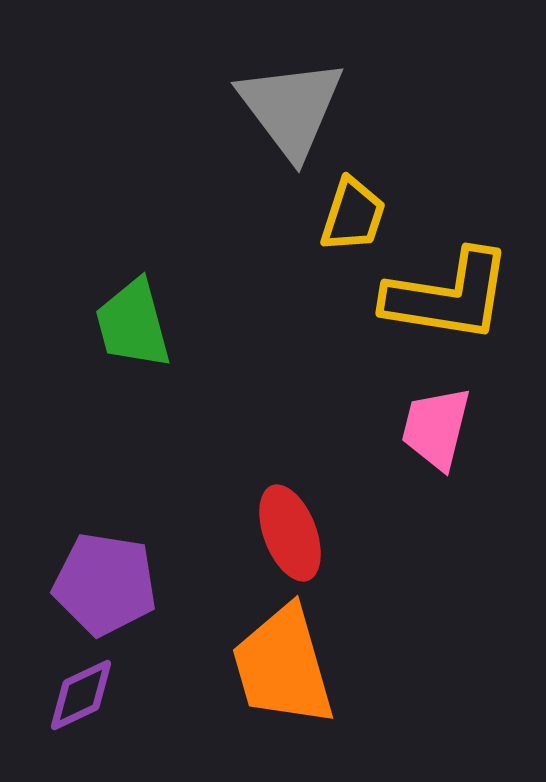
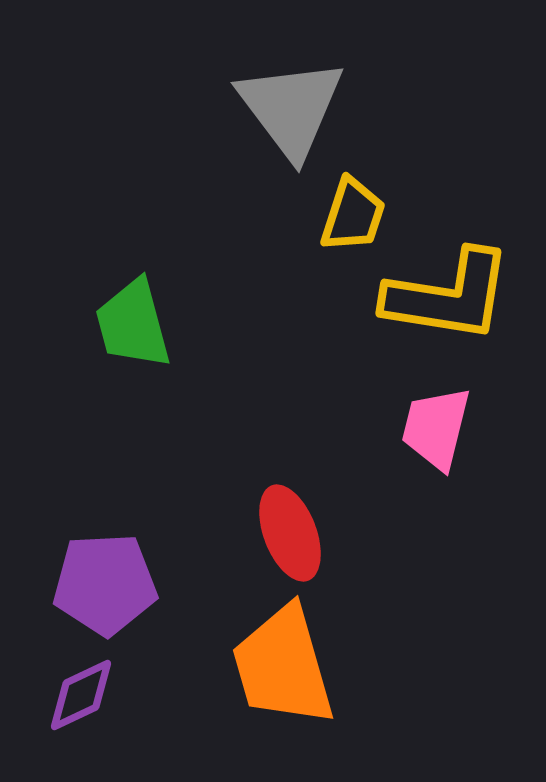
purple pentagon: rotated 12 degrees counterclockwise
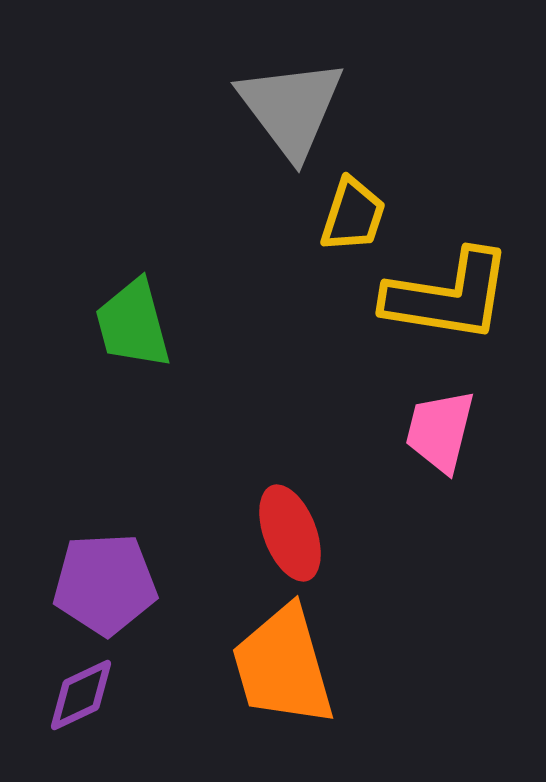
pink trapezoid: moved 4 px right, 3 px down
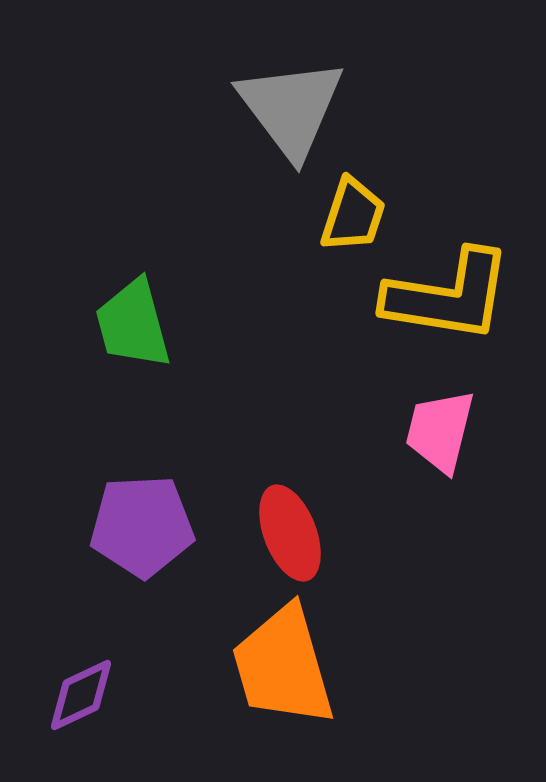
purple pentagon: moved 37 px right, 58 px up
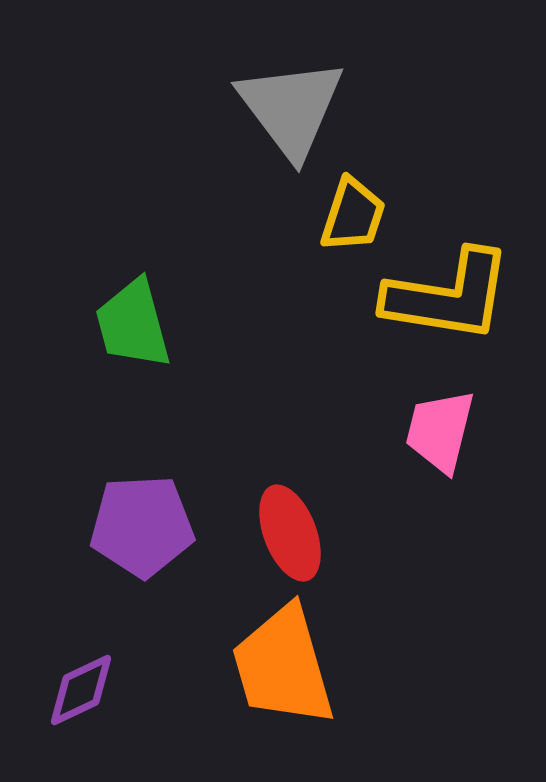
purple diamond: moved 5 px up
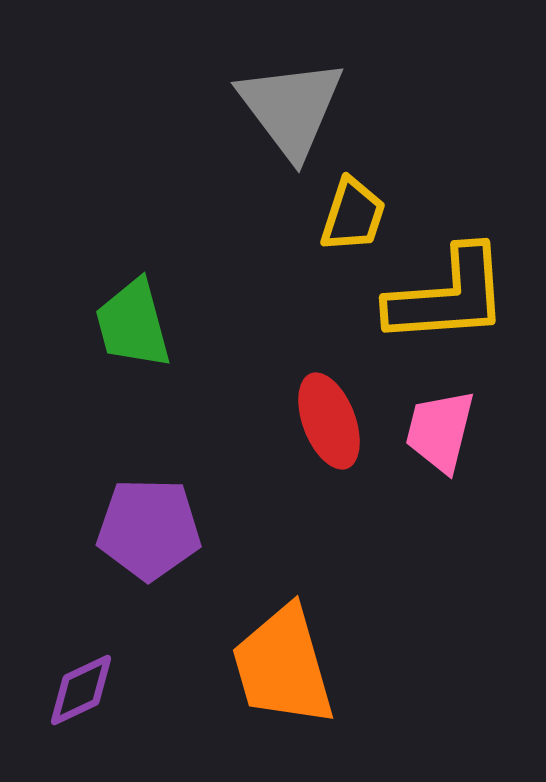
yellow L-shape: rotated 13 degrees counterclockwise
purple pentagon: moved 7 px right, 3 px down; rotated 4 degrees clockwise
red ellipse: moved 39 px right, 112 px up
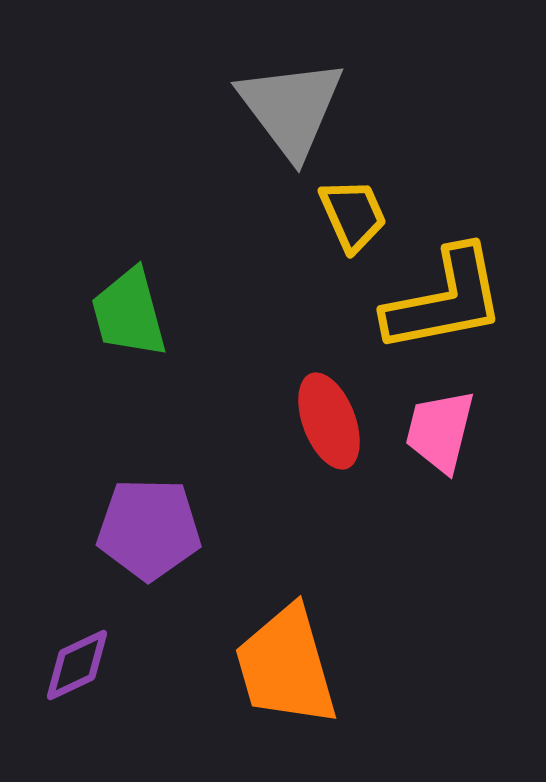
yellow trapezoid: rotated 42 degrees counterclockwise
yellow L-shape: moved 3 px left, 4 px down; rotated 7 degrees counterclockwise
green trapezoid: moved 4 px left, 11 px up
orange trapezoid: moved 3 px right
purple diamond: moved 4 px left, 25 px up
